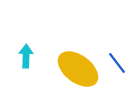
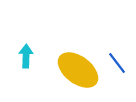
yellow ellipse: moved 1 px down
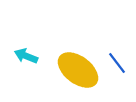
cyan arrow: rotated 70 degrees counterclockwise
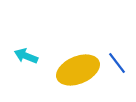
yellow ellipse: rotated 60 degrees counterclockwise
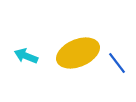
yellow ellipse: moved 17 px up
